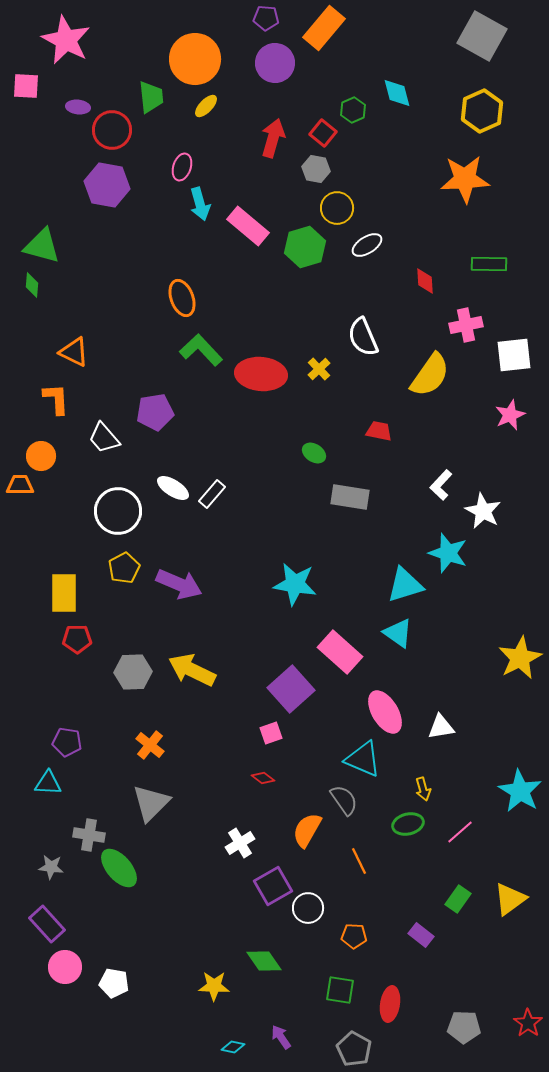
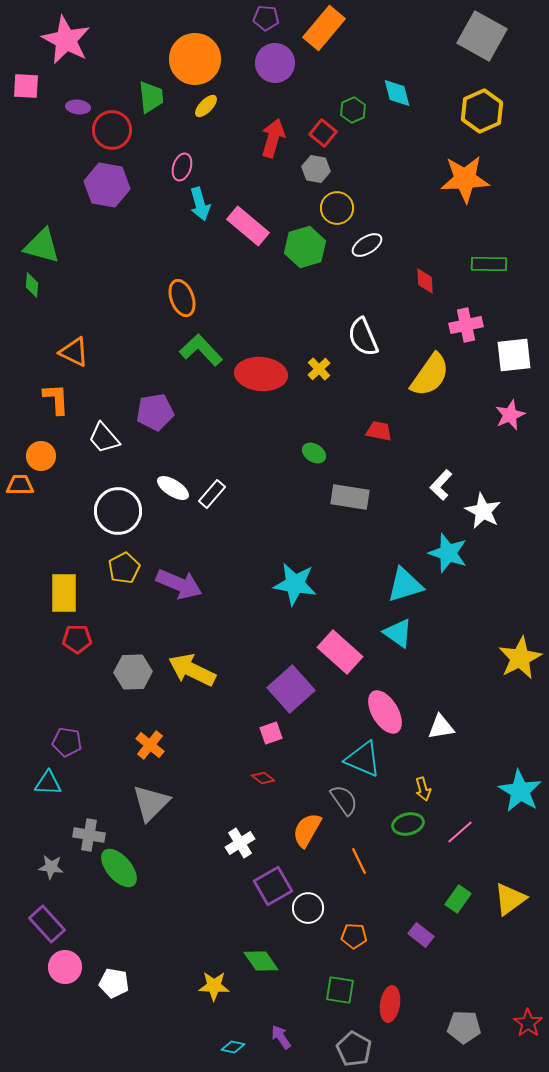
green diamond at (264, 961): moved 3 px left
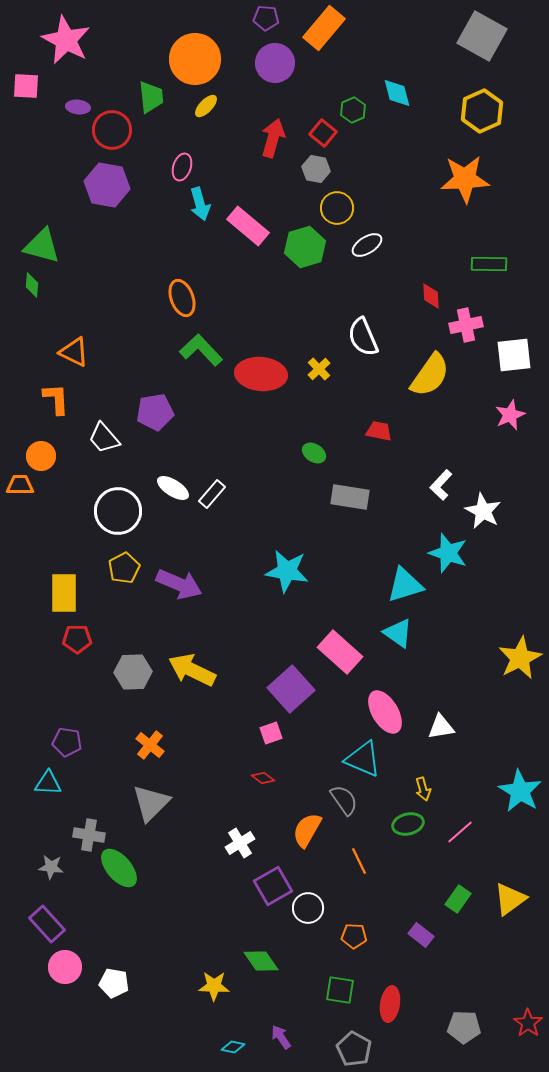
red diamond at (425, 281): moved 6 px right, 15 px down
cyan star at (295, 584): moved 8 px left, 13 px up
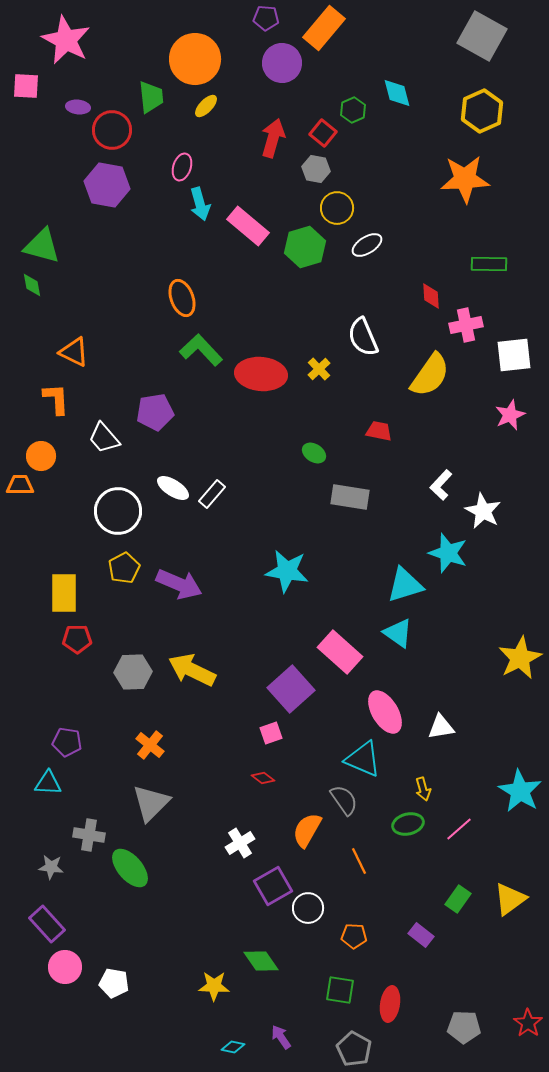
purple circle at (275, 63): moved 7 px right
green diamond at (32, 285): rotated 15 degrees counterclockwise
pink line at (460, 832): moved 1 px left, 3 px up
green ellipse at (119, 868): moved 11 px right
